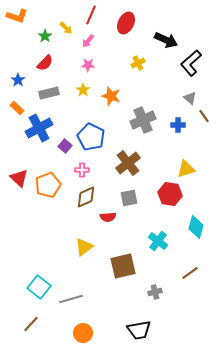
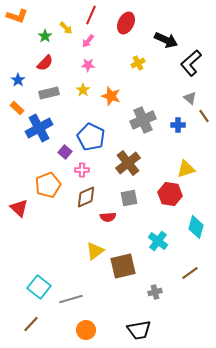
purple square at (65, 146): moved 6 px down
red triangle at (19, 178): moved 30 px down
yellow triangle at (84, 247): moved 11 px right, 4 px down
orange circle at (83, 333): moved 3 px right, 3 px up
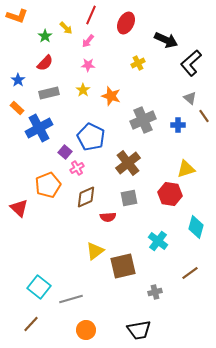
pink cross at (82, 170): moved 5 px left, 2 px up; rotated 32 degrees counterclockwise
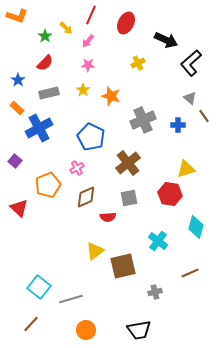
purple square at (65, 152): moved 50 px left, 9 px down
brown line at (190, 273): rotated 12 degrees clockwise
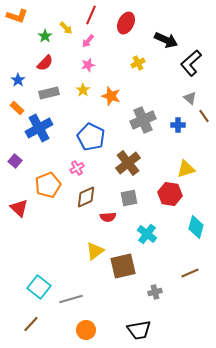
pink star at (88, 65): rotated 16 degrees counterclockwise
cyan cross at (158, 241): moved 11 px left, 7 px up
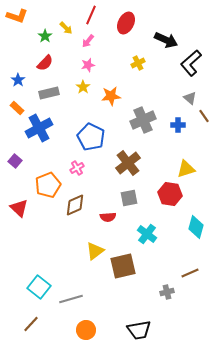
yellow star at (83, 90): moved 3 px up
orange star at (111, 96): rotated 24 degrees counterclockwise
brown diamond at (86, 197): moved 11 px left, 8 px down
gray cross at (155, 292): moved 12 px right
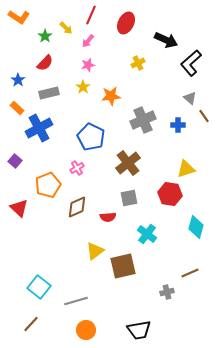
orange L-shape at (17, 16): moved 2 px right, 1 px down; rotated 15 degrees clockwise
brown diamond at (75, 205): moved 2 px right, 2 px down
gray line at (71, 299): moved 5 px right, 2 px down
